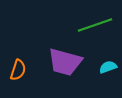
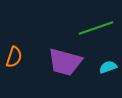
green line: moved 1 px right, 3 px down
orange semicircle: moved 4 px left, 13 px up
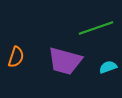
orange semicircle: moved 2 px right
purple trapezoid: moved 1 px up
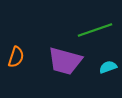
green line: moved 1 px left, 2 px down
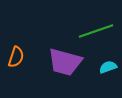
green line: moved 1 px right, 1 px down
purple trapezoid: moved 1 px down
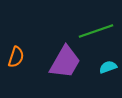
purple trapezoid: rotated 75 degrees counterclockwise
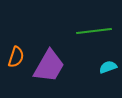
green line: moved 2 px left; rotated 12 degrees clockwise
purple trapezoid: moved 16 px left, 4 px down
